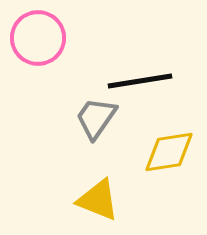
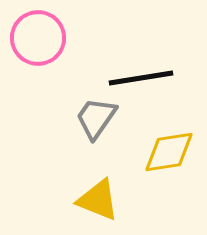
black line: moved 1 px right, 3 px up
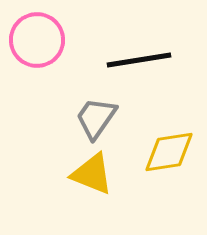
pink circle: moved 1 px left, 2 px down
black line: moved 2 px left, 18 px up
yellow triangle: moved 6 px left, 26 px up
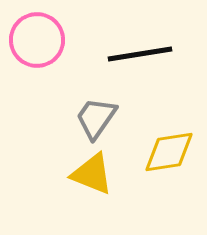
black line: moved 1 px right, 6 px up
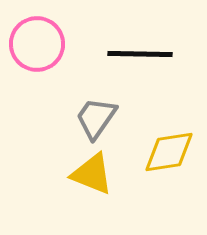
pink circle: moved 4 px down
black line: rotated 10 degrees clockwise
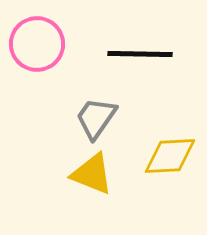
yellow diamond: moved 1 px right, 4 px down; rotated 6 degrees clockwise
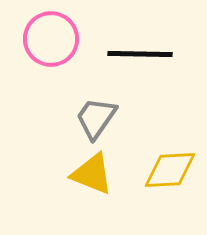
pink circle: moved 14 px right, 5 px up
yellow diamond: moved 14 px down
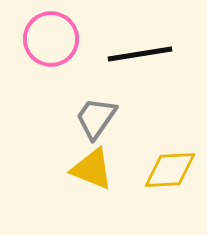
black line: rotated 10 degrees counterclockwise
yellow triangle: moved 5 px up
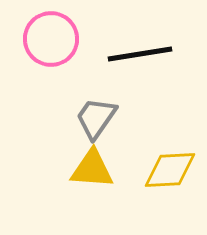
yellow triangle: rotated 18 degrees counterclockwise
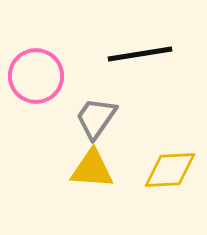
pink circle: moved 15 px left, 37 px down
